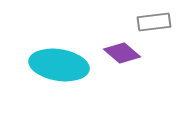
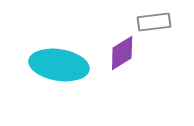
purple diamond: rotated 72 degrees counterclockwise
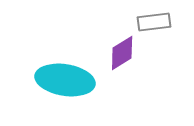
cyan ellipse: moved 6 px right, 15 px down
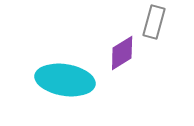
gray rectangle: rotated 68 degrees counterclockwise
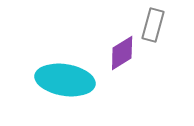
gray rectangle: moved 1 px left, 3 px down
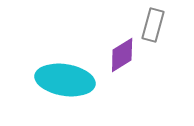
purple diamond: moved 2 px down
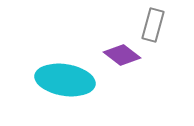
purple diamond: rotated 69 degrees clockwise
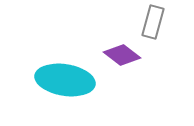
gray rectangle: moved 3 px up
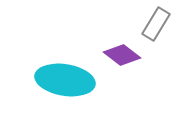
gray rectangle: moved 3 px right, 2 px down; rotated 16 degrees clockwise
